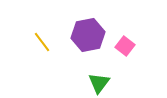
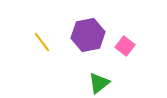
green triangle: rotated 15 degrees clockwise
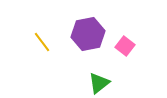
purple hexagon: moved 1 px up
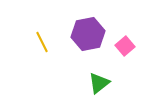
yellow line: rotated 10 degrees clockwise
pink square: rotated 12 degrees clockwise
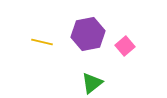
yellow line: rotated 50 degrees counterclockwise
green triangle: moved 7 px left
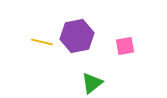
purple hexagon: moved 11 px left, 2 px down
pink square: rotated 30 degrees clockwise
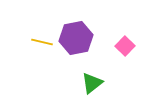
purple hexagon: moved 1 px left, 2 px down
pink square: rotated 36 degrees counterclockwise
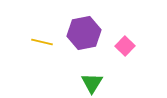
purple hexagon: moved 8 px right, 5 px up
green triangle: rotated 20 degrees counterclockwise
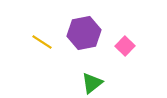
yellow line: rotated 20 degrees clockwise
green triangle: rotated 20 degrees clockwise
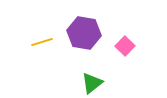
purple hexagon: rotated 20 degrees clockwise
yellow line: rotated 50 degrees counterclockwise
